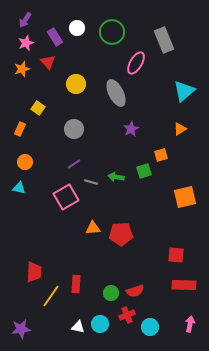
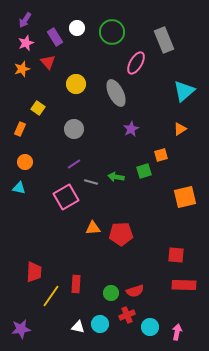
pink arrow at (190, 324): moved 13 px left, 8 px down
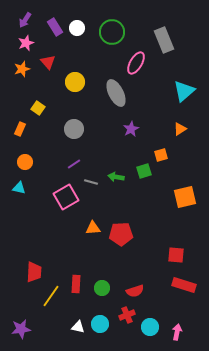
purple rectangle at (55, 37): moved 10 px up
yellow circle at (76, 84): moved 1 px left, 2 px up
red rectangle at (184, 285): rotated 15 degrees clockwise
green circle at (111, 293): moved 9 px left, 5 px up
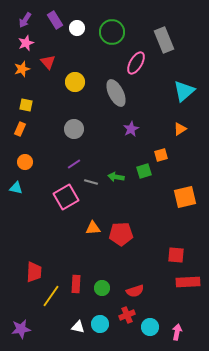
purple rectangle at (55, 27): moved 7 px up
yellow square at (38, 108): moved 12 px left, 3 px up; rotated 24 degrees counterclockwise
cyan triangle at (19, 188): moved 3 px left
red rectangle at (184, 285): moved 4 px right, 3 px up; rotated 20 degrees counterclockwise
